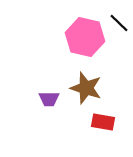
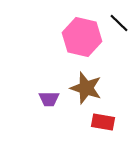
pink hexagon: moved 3 px left
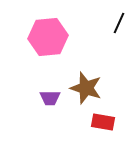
black line: rotated 70 degrees clockwise
pink hexagon: moved 34 px left; rotated 18 degrees counterclockwise
purple trapezoid: moved 1 px right, 1 px up
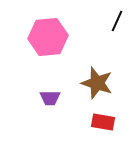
black line: moved 2 px left, 2 px up
brown star: moved 11 px right, 5 px up
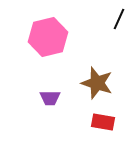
black line: moved 2 px right, 2 px up
pink hexagon: rotated 9 degrees counterclockwise
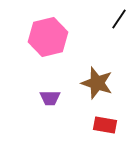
black line: rotated 10 degrees clockwise
red rectangle: moved 2 px right, 3 px down
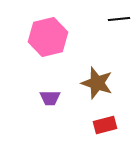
black line: rotated 50 degrees clockwise
red rectangle: rotated 25 degrees counterclockwise
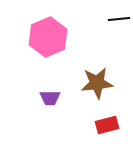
pink hexagon: rotated 9 degrees counterclockwise
brown star: rotated 24 degrees counterclockwise
red rectangle: moved 2 px right
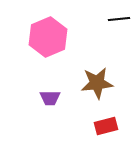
red rectangle: moved 1 px left, 1 px down
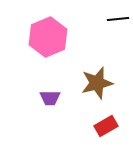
black line: moved 1 px left
brown star: rotated 8 degrees counterclockwise
red rectangle: rotated 15 degrees counterclockwise
